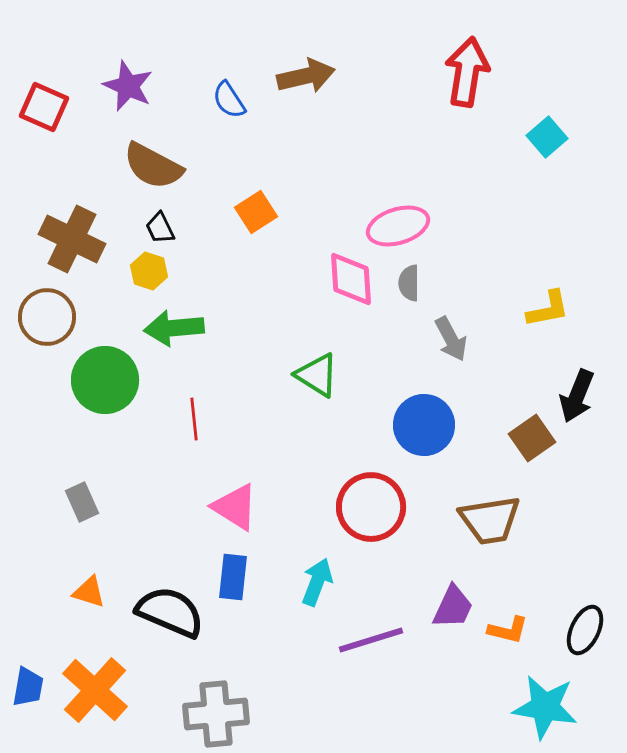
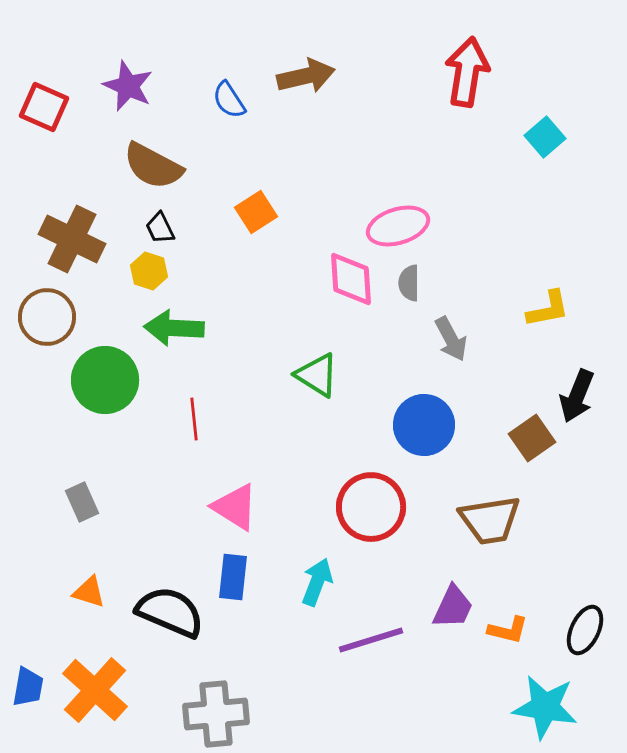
cyan square: moved 2 px left
green arrow: rotated 8 degrees clockwise
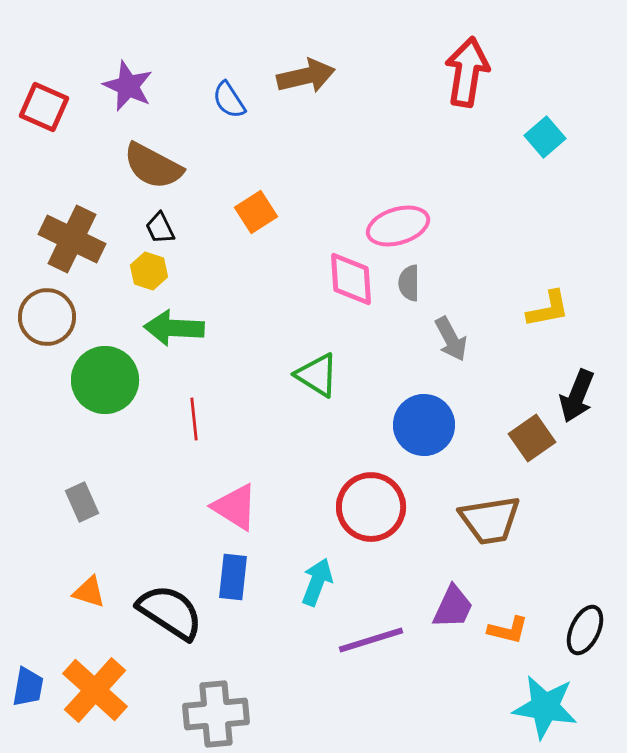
black semicircle: rotated 10 degrees clockwise
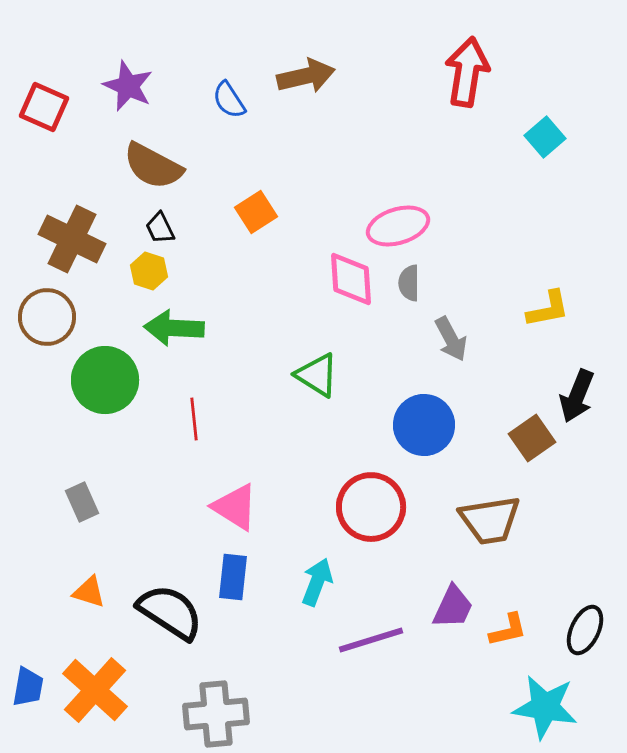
orange L-shape: rotated 27 degrees counterclockwise
